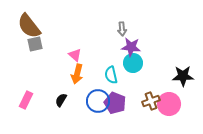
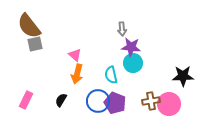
brown cross: rotated 12 degrees clockwise
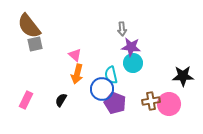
blue circle: moved 4 px right, 12 px up
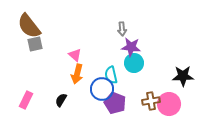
cyan circle: moved 1 px right
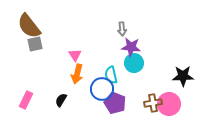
pink triangle: rotated 16 degrees clockwise
brown cross: moved 2 px right, 2 px down
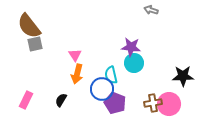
gray arrow: moved 29 px right, 19 px up; rotated 112 degrees clockwise
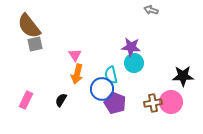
pink circle: moved 2 px right, 2 px up
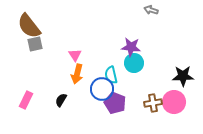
pink circle: moved 3 px right
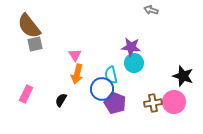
black star: rotated 20 degrees clockwise
pink rectangle: moved 6 px up
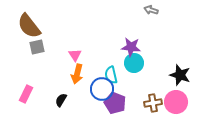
gray square: moved 2 px right, 3 px down
black star: moved 3 px left, 1 px up
pink circle: moved 2 px right
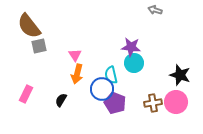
gray arrow: moved 4 px right
gray square: moved 2 px right, 1 px up
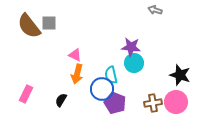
gray square: moved 10 px right, 23 px up; rotated 14 degrees clockwise
pink triangle: rotated 32 degrees counterclockwise
